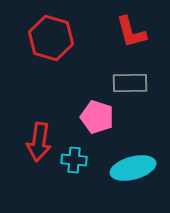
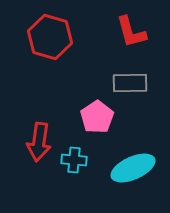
red hexagon: moved 1 px left, 1 px up
pink pentagon: rotated 20 degrees clockwise
cyan ellipse: rotated 9 degrees counterclockwise
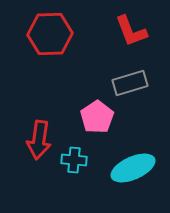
red L-shape: moved 1 px up; rotated 6 degrees counterclockwise
red hexagon: moved 3 px up; rotated 18 degrees counterclockwise
gray rectangle: rotated 16 degrees counterclockwise
red arrow: moved 2 px up
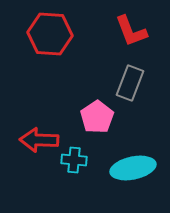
red hexagon: rotated 6 degrees clockwise
gray rectangle: rotated 52 degrees counterclockwise
red arrow: rotated 84 degrees clockwise
cyan ellipse: rotated 12 degrees clockwise
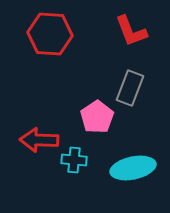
gray rectangle: moved 5 px down
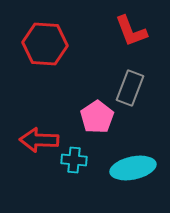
red hexagon: moved 5 px left, 10 px down
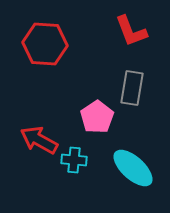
gray rectangle: moved 2 px right; rotated 12 degrees counterclockwise
red arrow: rotated 27 degrees clockwise
cyan ellipse: rotated 54 degrees clockwise
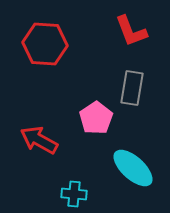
pink pentagon: moved 1 px left, 1 px down
cyan cross: moved 34 px down
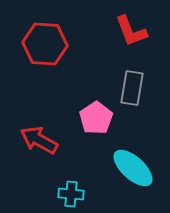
cyan cross: moved 3 px left
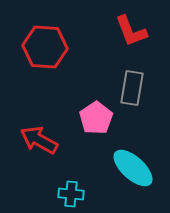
red hexagon: moved 3 px down
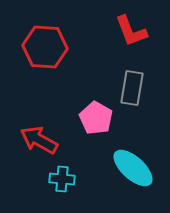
pink pentagon: rotated 8 degrees counterclockwise
cyan cross: moved 9 px left, 15 px up
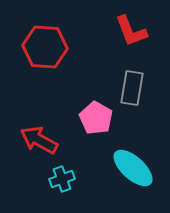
cyan cross: rotated 25 degrees counterclockwise
